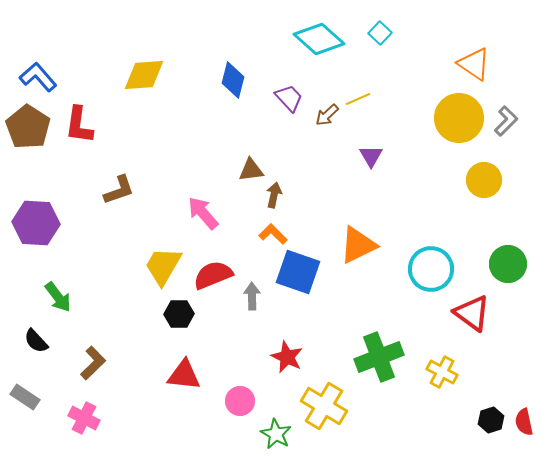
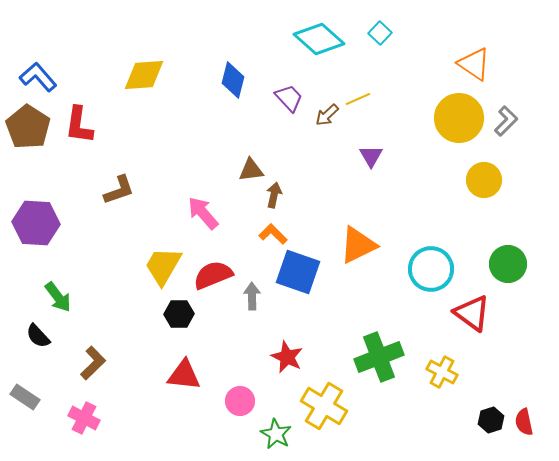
black semicircle at (36, 341): moved 2 px right, 5 px up
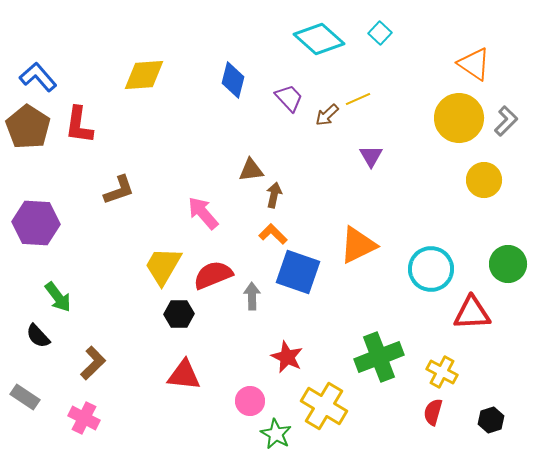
red triangle at (472, 313): rotated 39 degrees counterclockwise
pink circle at (240, 401): moved 10 px right
red semicircle at (524, 422): moved 91 px left, 10 px up; rotated 28 degrees clockwise
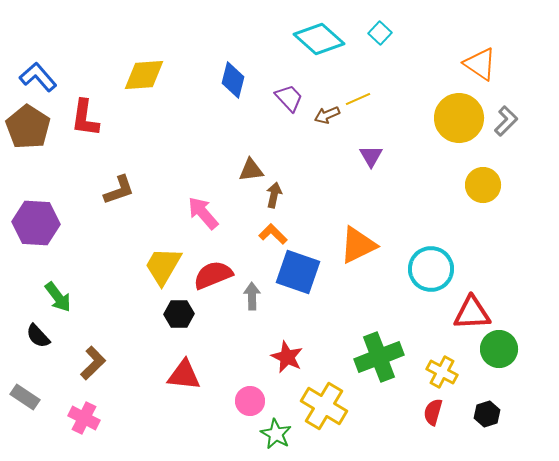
orange triangle at (474, 64): moved 6 px right
brown arrow at (327, 115): rotated 20 degrees clockwise
red L-shape at (79, 125): moved 6 px right, 7 px up
yellow circle at (484, 180): moved 1 px left, 5 px down
green circle at (508, 264): moved 9 px left, 85 px down
black hexagon at (491, 420): moved 4 px left, 6 px up
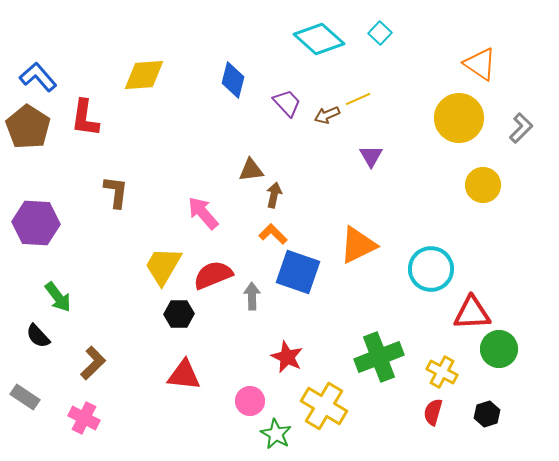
purple trapezoid at (289, 98): moved 2 px left, 5 px down
gray L-shape at (506, 121): moved 15 px right, 7 px down
brown L-shape at (119, 190): moved 3 px left, 2 px down; rotated 64 degrees counterclockwise
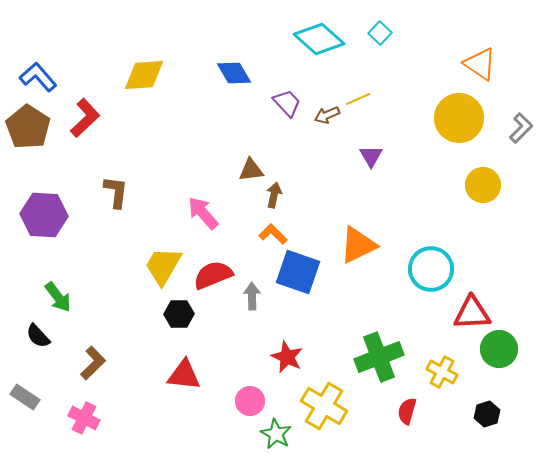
blue diamond at (233, 80): moved 1 px right, 7 px up; rotated 45 degrees counterclockwise
red L-shape at (85, 118): rotated 141 degrees counterclockwise
purple hexagon at (36, 223): moved 8 px right, 8 px up
red semicircle at (433, 412): moved 26 px left, 1 px up
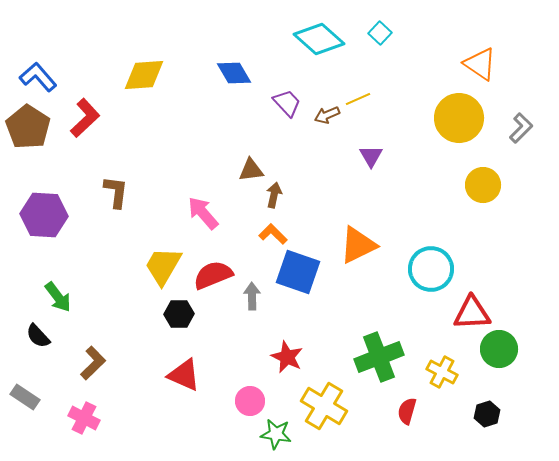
red triangle at (184, 375): rotated 18 degrees clockwise
green star at (276, 434): rotated 20 degrees counterclockwise
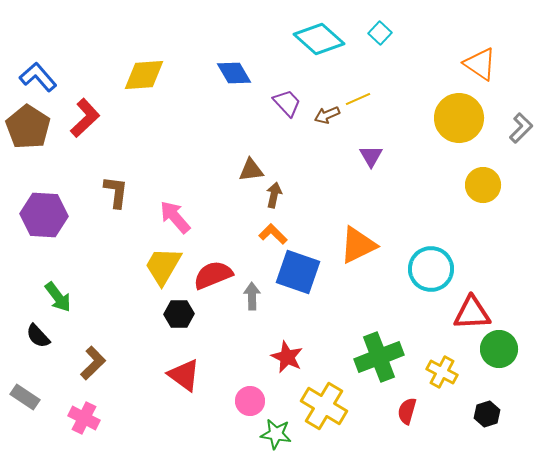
pink arrow at (203, 213): moved 28 px left, 4 px down
red triangle at (184, 375): rotated 12 degrees clockwise
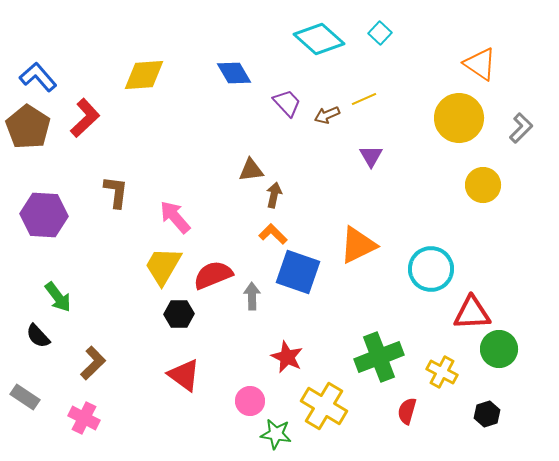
yellow line at (358, 99): moved 6 px right
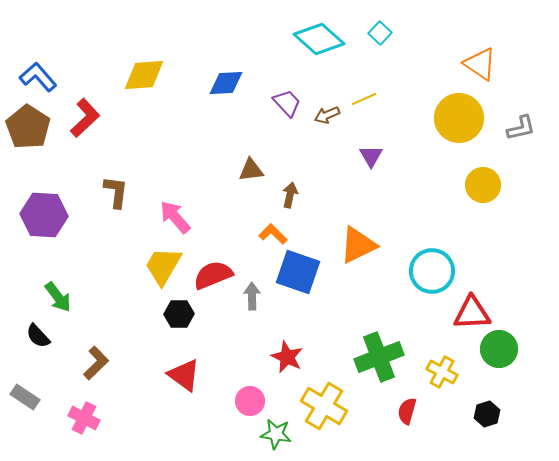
blue diamond at (234, 73): moved 8 px left, 10 px down; rotated 63 degrees counterclockwise
gray L-shape at (521, 128): rotated 32 degrees clockwise
brown arrow at (274, 195): moved 16 px right
cyan circle at (431, 269): moved 1 px right, 2 px down
brown L-shape at (93, 363): moved 3 px right
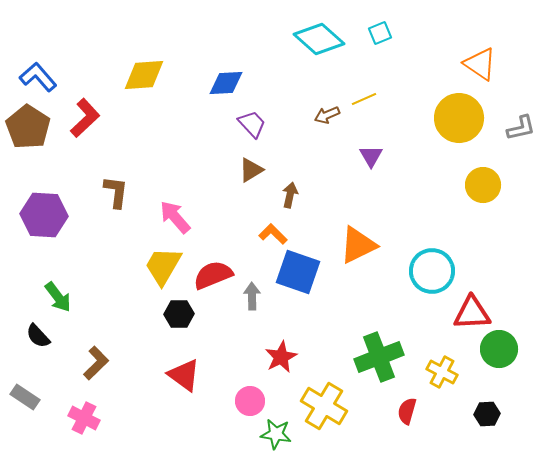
cyan square at (380, 33): rotated 25 degrees clockwise
purple trapezoid at (287, 103): moved 35 px left, 21 px down
brown triangle at (251, 170): rotated 24 degrees counterclockwise
red star at (287, 357): moved 6 px left; rotated 20 degrees clockwise
black hexagon at (487, 414): rotated 15 degrees clockwise
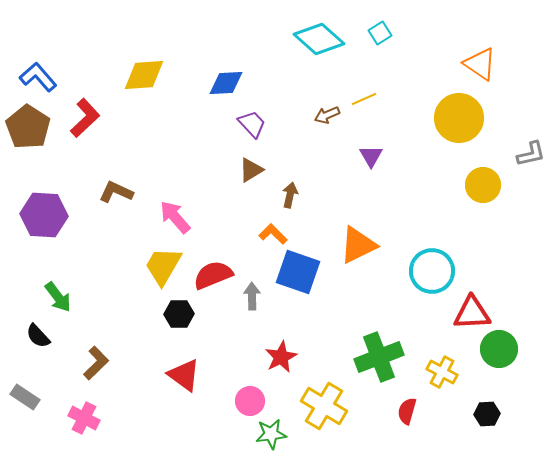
cyan square at (380, 33): rotated 10 degrees counterclockwise
gray L-shape at (521, 128): moved 10 px right, 26 px down
brown L-shape at (116, 192): rotated 72 degrees counterclockwise
green star at (276, 434): moved 5 px left; rotated 16 degrees counterclockwise
